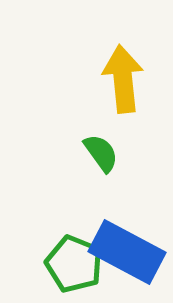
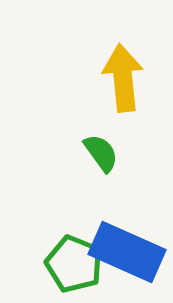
yellow arrow: moved 1 px up
blue rectangle: rotated 4 degrees counterclockwise
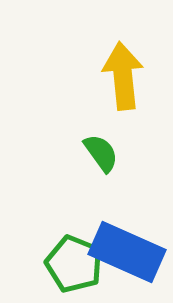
yellow arrow: moved 2 px up
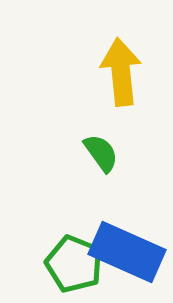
yellow arrow: moved 2 px left, 4 px up
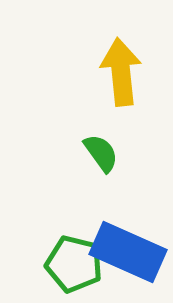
blue rectangle: moved 1 px right
green pentagon: rotated 8 degrees counterclockwise
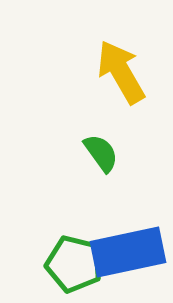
yellow arrow: rotated 24 degrees counterclockwise
blue rectangle: rotated 36 degrees counterclockwise
